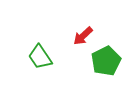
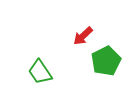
green trapezoid: moved 15 px down
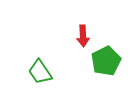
red arrow: rotated 50 degrees counterclockwise
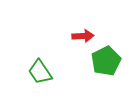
red arrow: rotated 90 degrees counterclockwise
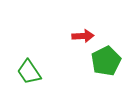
green trapezoid: moved 11 px left
